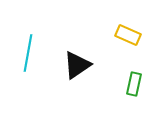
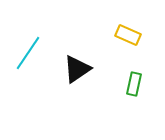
cyan line: rotated 24 degrees clockwise
black triangle: moved 4 px down
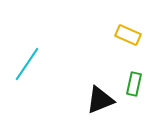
cyan line: moved 1 px left, 11 px down
black triangle: moved 23 px right, 31 px down; rotated 12 degrees clockwise
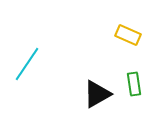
green rectangle: rotated 20 degrees counterclockwise
black triangle: moved 3 px left, 6 px up; rotated 8 degrees counterclockwise
